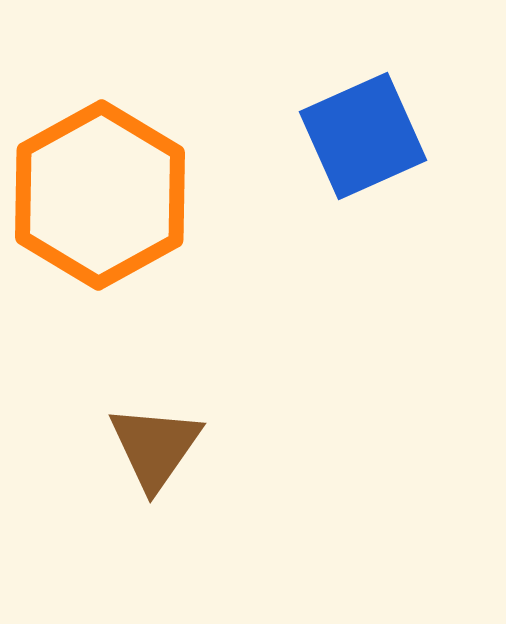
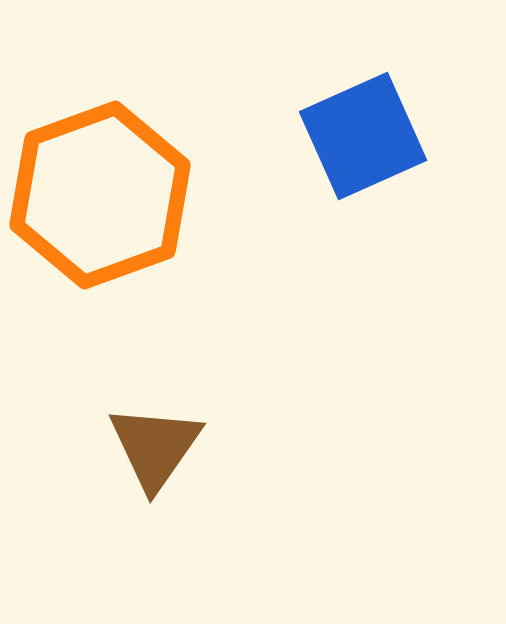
orange hexagon: rotated 9 degrees clockwise
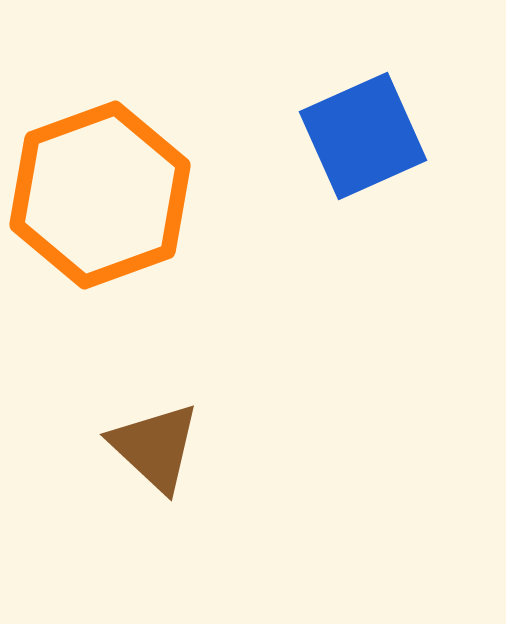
brown triangle: rotated 22 degrees counterclockwise
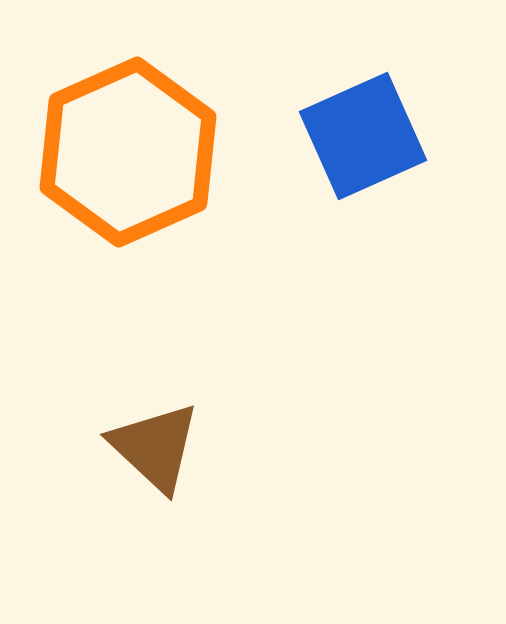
orange hexagon: moved 28 px right, 43 px up; rotated 4 degrees counterclockwise
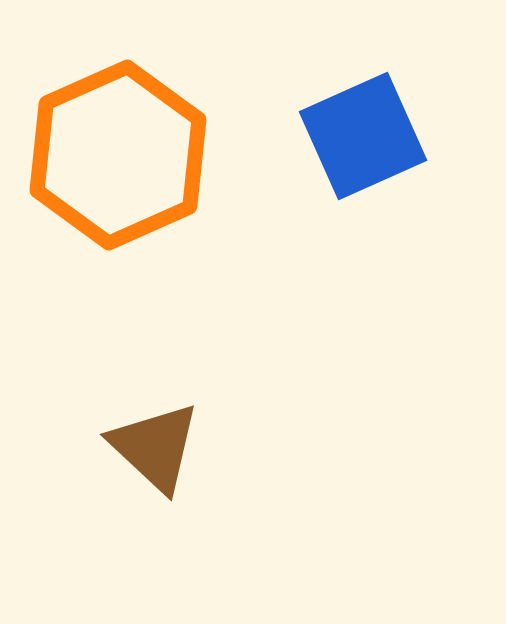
orange hexagon: moved 10 px left, 3 px down
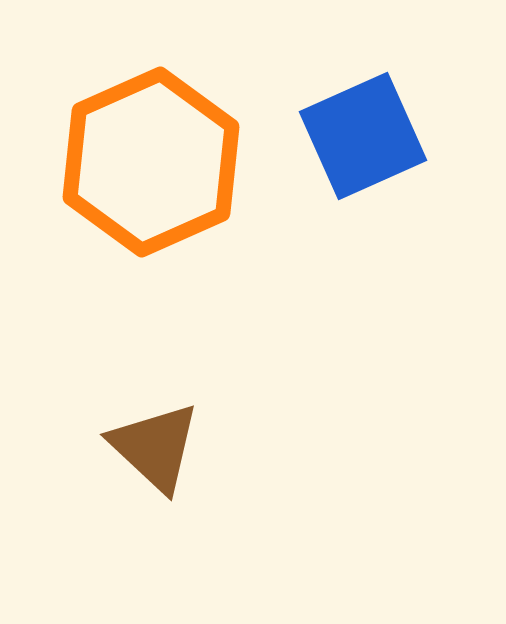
orange hexagon: moved 33 px right, 7 px down
